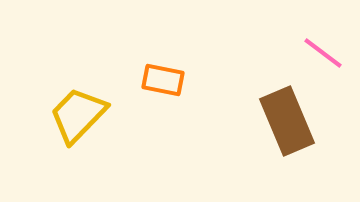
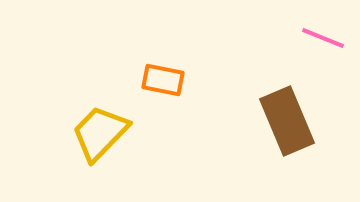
pink line: moved 15 px up; rotated 15 degrees counterclockwise
yellow trapezoid: moved 22 px right, 18 px down
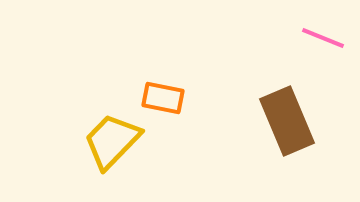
orange rectangle: moved 18 px down
yellow trapezoid: moved 12 px right, 8 px down
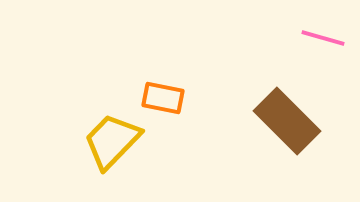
pink line: rotated 6 degrees counterclockwise
brown rectangle: rotated 22 degrees counterclockwise
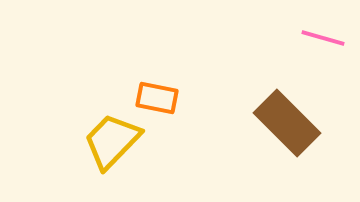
orange rectangle: moved 6 px left
brown rectangle: moved 2 px down
